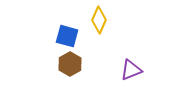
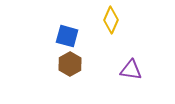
yellow diamond: moved 12 px right
purple triangle: rotated 30 degrees clockwise
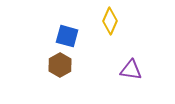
yellow diamond: moved 1 px left, 1 px down
brown hexagon: moved 10 px left, 1 px down
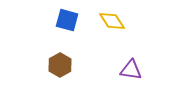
yellow diamond: moved 2 px right; rotated 56 degrees counterclockwise
blue square: moved 16 px up
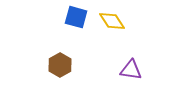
blue square: moved 9 px right, 3 px up
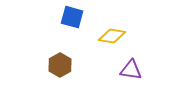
blue square: moved 4 px left
yellow diamond: moved 15 px down; rotated 48 degrees counterclockwise
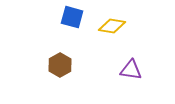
yellow diamond: moved 10 px up
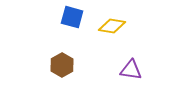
brown hexagon: moved 2 px right
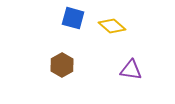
blue square: moved 1 px right, 1 px down
yellow diamond: rotated 32 degrees clockwise
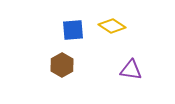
blue square: moved 12 px down; rotated 20 degrees counterclockwise
yellow diamond: rotated 8 degrees counterclockwise
